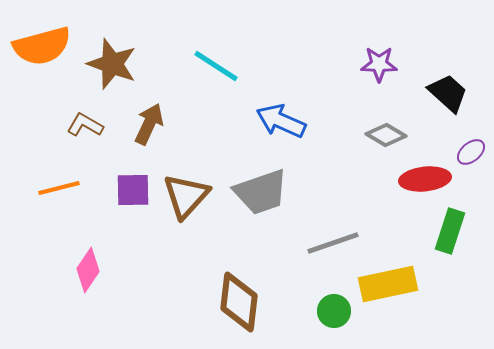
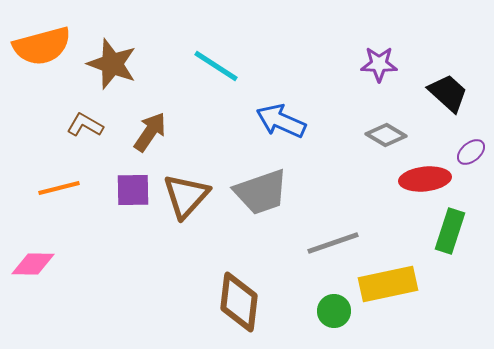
brown arrow: moved 1 px right, 8 px down; rotated 9 degrees clockwise
pink diamond: moved 55 px left, 6 px up; rotated 57 degrees clockwise
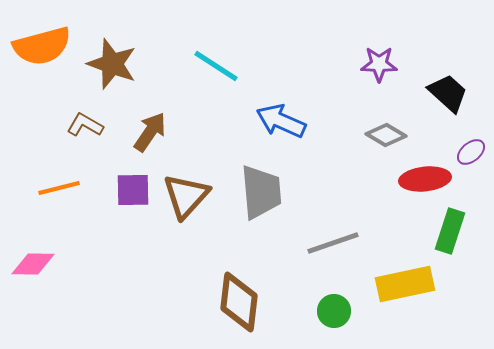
gray trapezoid: rotated 76 degrees counterclockwise
yellow rectangle: moved 17 px right
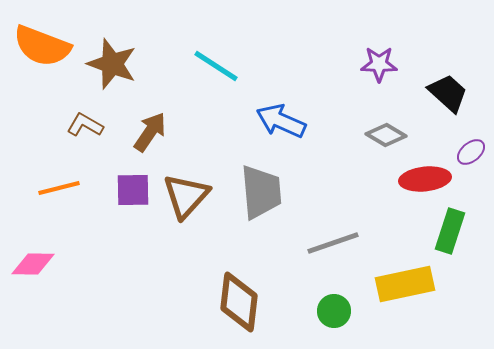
orange semicircle: rotated 36 degrees clockwise
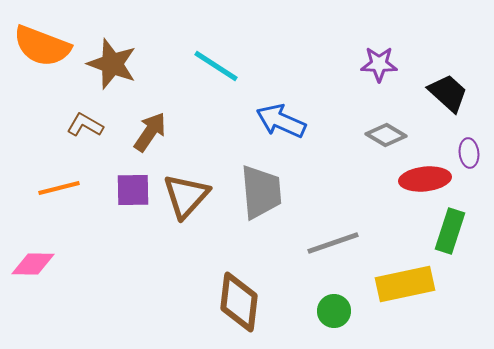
purple ellipse: moved 2 px left, 1 px down; rotated 56 degrees counterclockwise
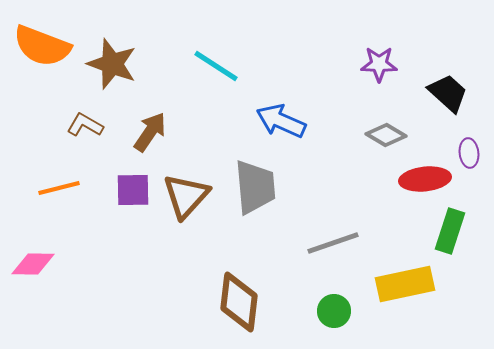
gray trapezoid: moved 6 px left, 5 px up
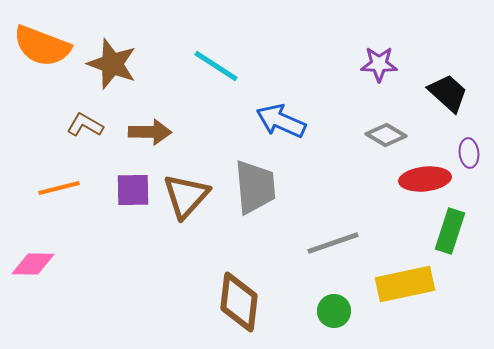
brown arrow: rotated 57 degrees clockwise
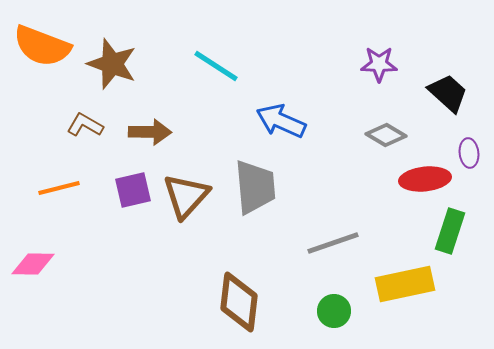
purple square: rotated 12 degrees counterclockwise
